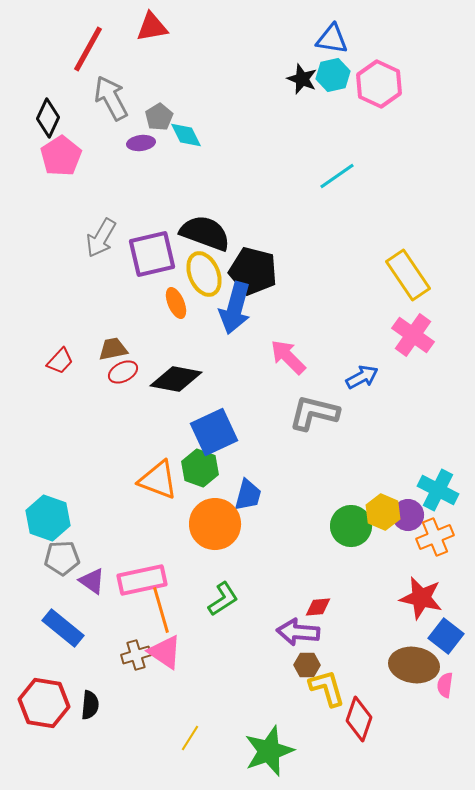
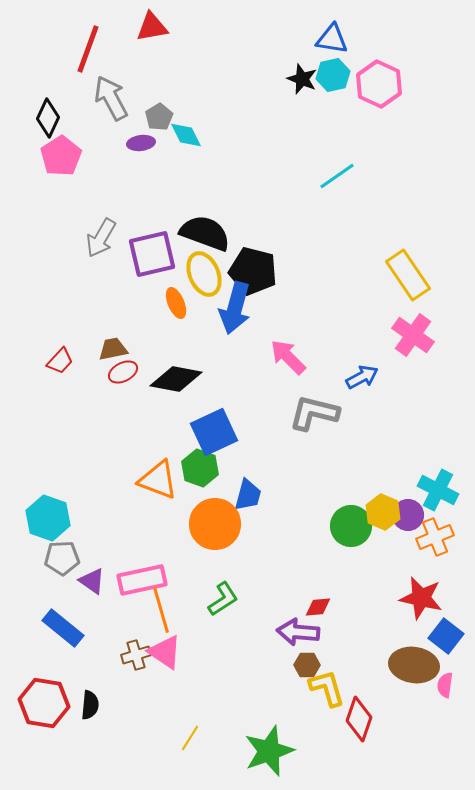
red line at (88, 49): rotated 9 degrees counterclockwise
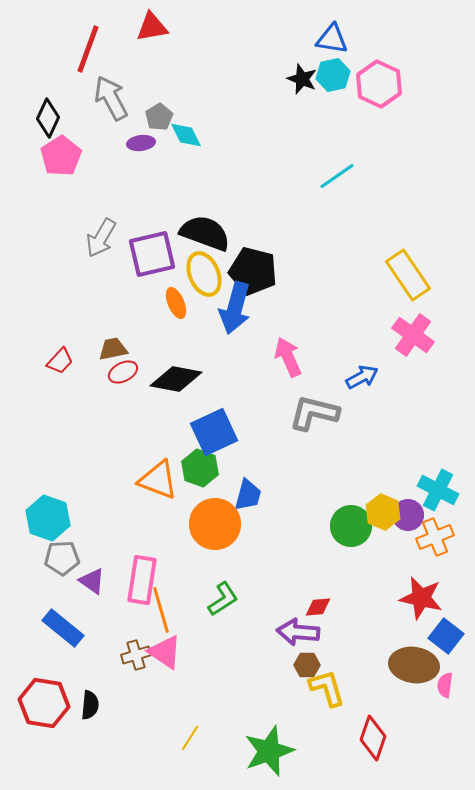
pink arrow at (288, 357): rotated 21 degrees clockwise
pink rectangle at (142, 580): rotated 69 degrees counterclockwise
red diamond at (359, 719): moved 14 px right, 19 px down
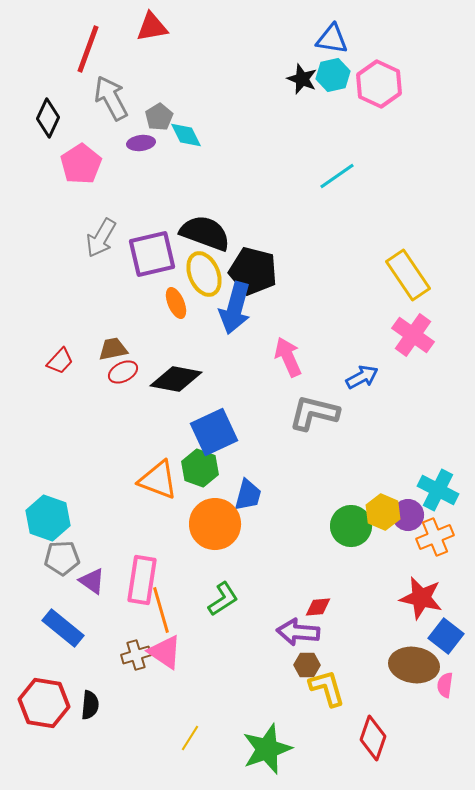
pink pentagon at (61, 156): moved 20 px right, 8 px down
green star at (269, 751): moved 2 px left, 2 px up
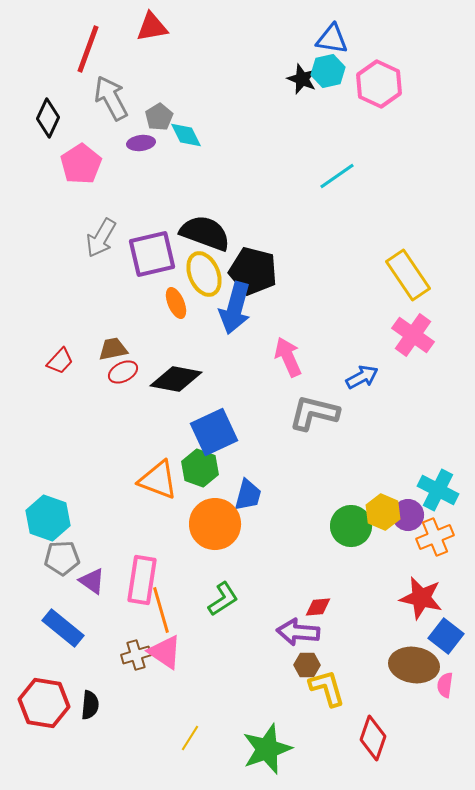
cyan hexagon at (333, 75): moved 5 px left, 4 px up
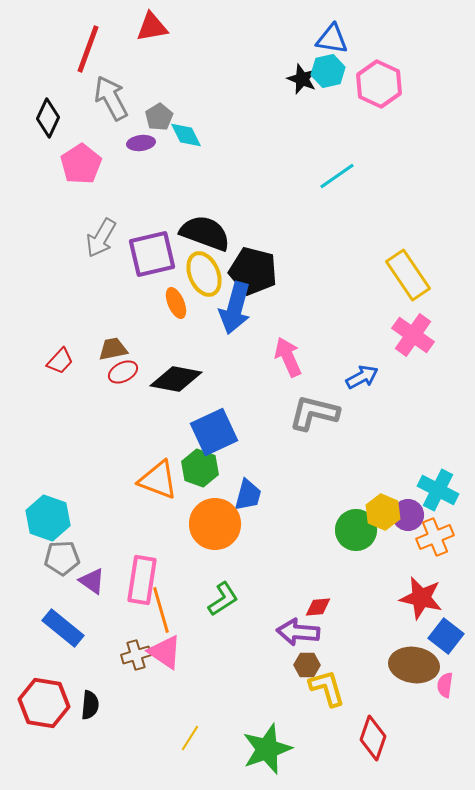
green circle at (351, 526): moved 5 px right, 4 px down
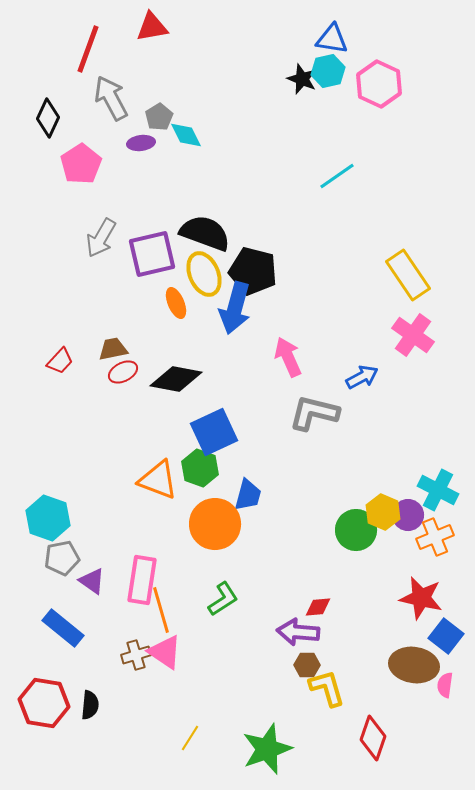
gray pentagon at (62, 558): rotated 8 degrees counterclockwise
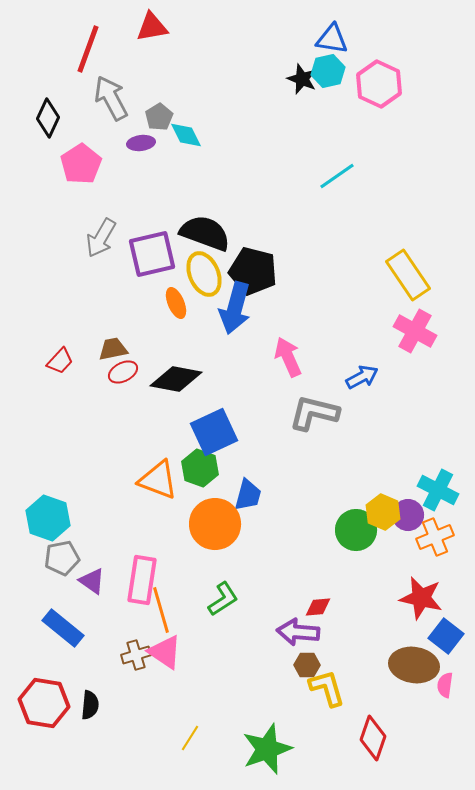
pink cross at (413, 335): moved 2 px right, 4 px up; rotated 6 degrees counterclockwise
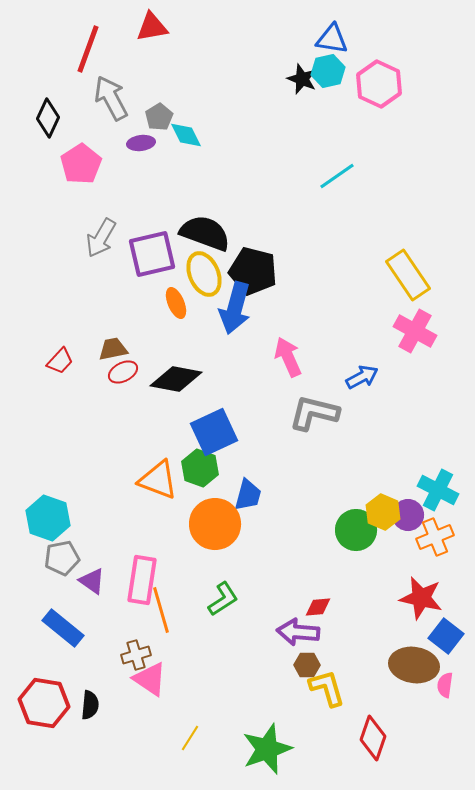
pink triangle at (165, 652): moved 15 px left, 27 px down
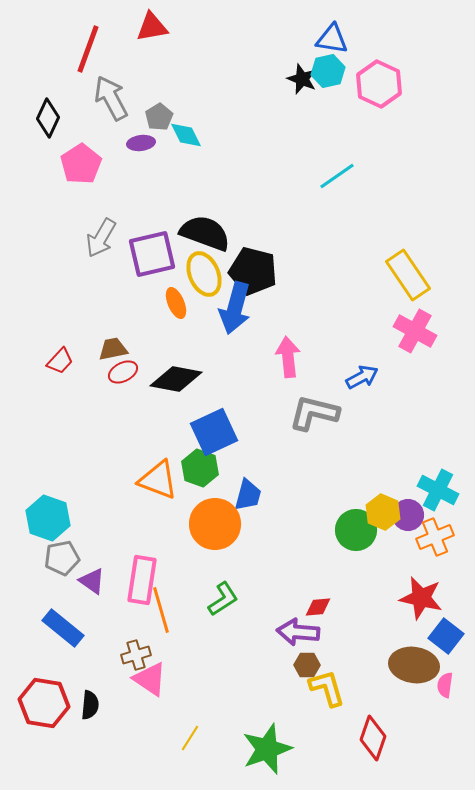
pink arrow at (288, 357): rotated 18 degrees clockwise
